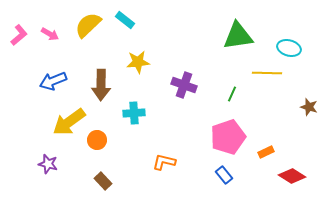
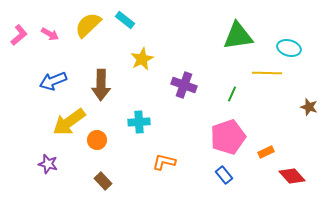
yellow star: moved 4 px right, 3 px up; rotated 20 degrees counterclockwise
cyan cross: moved 5 px right, 9 px down
red diamond: rotated 16 degrees clockwise
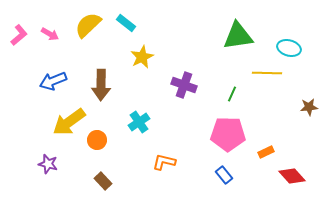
cyan rectangle: moved 1 px right, 3 px down
yellow star: moved 2 px up
brown star: rotated 24 degrees counterclockwise
cyan cross: rotated 30 degrees counterclockwise
pink pentagon: moved 3 px up; rotated 20 degrees clockwise
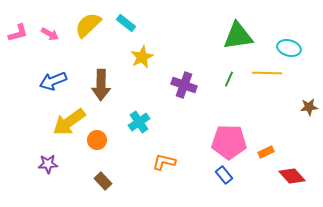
pink L-shape: moved 1 px left, 2 px up; rotated 25 degrees clockwise
green line: moved 3 px left, 15 px up
pink pentagon: moved 1 px right, 8 px down
purple star: rotated 18 degrees counterclockwise
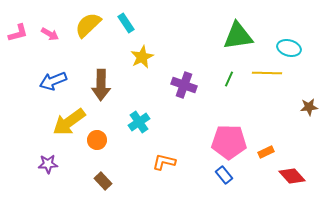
cyan rectangle: rotated 18 degrees clockwise
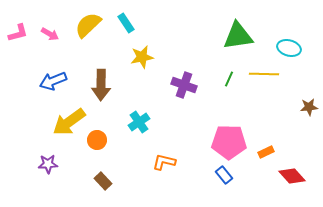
yellow star: rotated 15 degrees clockwise
yellow line: moved 3 px left, 1 px down
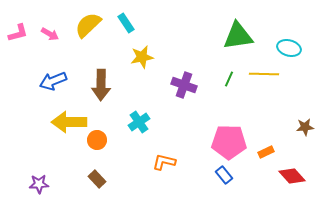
brown star: moved 4 px left, 20 px down
yellow arrow: rotated 36 degrees clockwise
purple star: moved 9 px left, 20 px down
brown rectangle: moved 6 px left, 2 px up
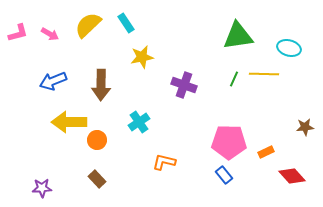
green line: moved 5 px right
purple star: moved 3 px right, 4 px down
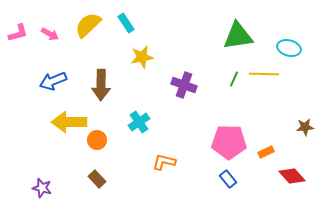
blue rectangle: moved 4 px right, 4 px down
purple star: rotated 18 degrees clockwise
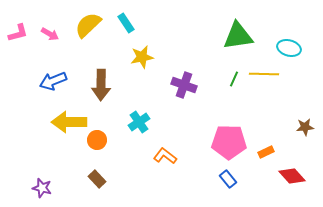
orange L-shape: moved 1 px right, 6 px up; rotated 25 degrees clockwise
